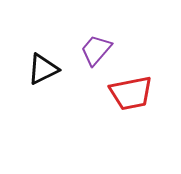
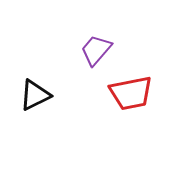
black triangle: moved 8 px left, 26 px down
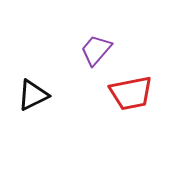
black triangle: moved 2 px left
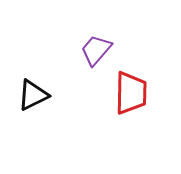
red trapezoid: rotated 78 degrees counterclockwise
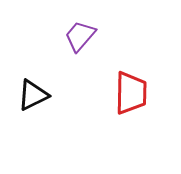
purple trapezoid: moved 16 px left, 14 px up
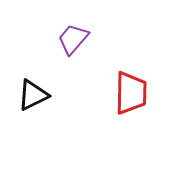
purple trapezoid: moved 7 px left, 3 px down
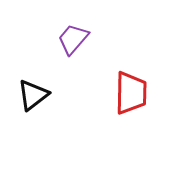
black triangle: rotated 12 degrees counterclockwise
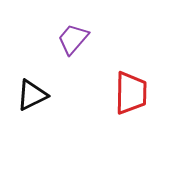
black triangle: moved 1 px left; rotated 12 degrees clockwise
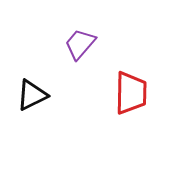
purple trapezoid: moved 7 px right, 5 px down
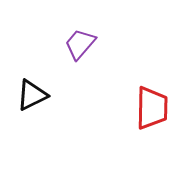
red trapezoid: moved 21 px right, 15 px down
